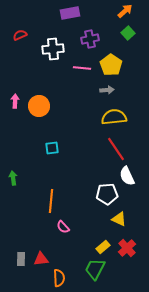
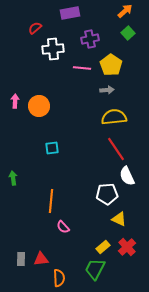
red semicircle: moved 15 px right, 7 px up; rotated 16 degrees counterclockwise
red cross: moved 1 px up
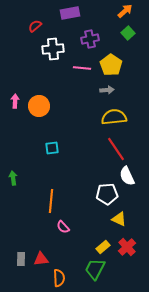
red semicircle: moved 2 px up
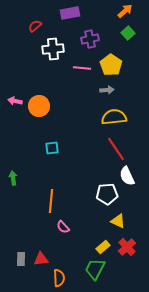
pink arrow: rotated 80 degrees counterclockwise
yellow triangle: moved 1 px left, 2 px down
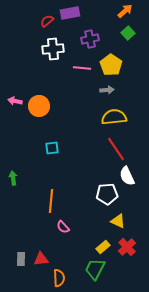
red semicircle: moved 12 px right, 5 px up
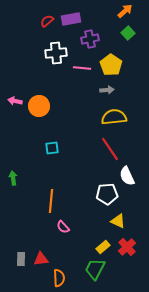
purple rectangle: moved 1 px right, 6 px down
white cross: moved 3 px right, 4 px down
red line: moved 6 px left
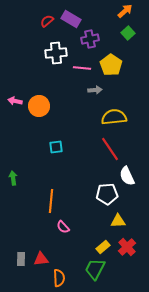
purple rectangle: rotated 42 degrees clockwise
gray arrow: moved 12 px left
cyan square: moved 4 px right, 1 px up
yellow triangle: rotated 28 degrees counterclockwise
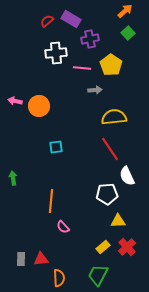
green trapezoid: moved 3 px right, 6 px down
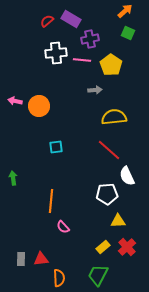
green square: rotated 24 degrees counterclockwise
pink line: moved 8 px up
red line: moved 1 px left, 1 px down; rotated 15 degrees counterclockwise
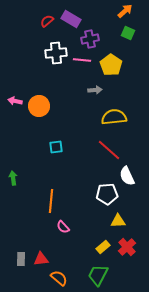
orange semicircle: rotated 48 degrees counterclockwise
